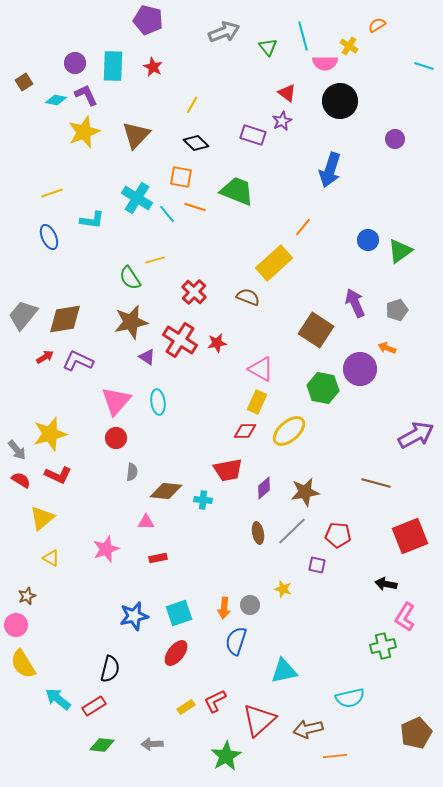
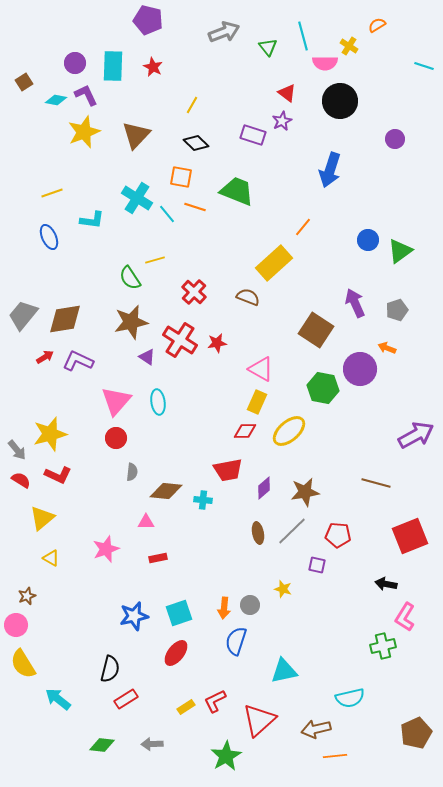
red rectangle at (94, 706): moved 32 px right, 7 px up
brown arrow at (308, 729): moved 8 px right
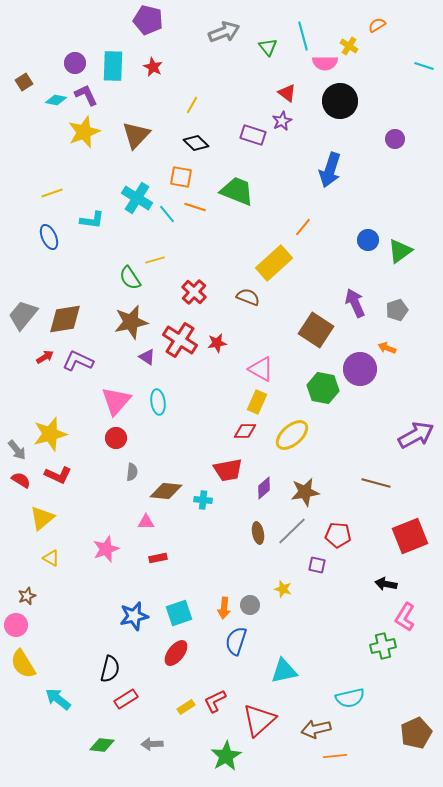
yellow ellipse at (289, 431): moved 3 px right, 4 px down
